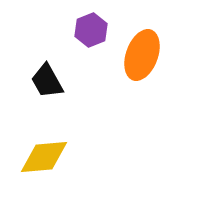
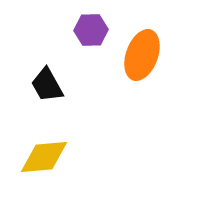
purple hexagon: rotated 20 degrees clockwise
black trapezoid: moved 4 px down
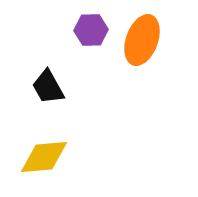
orange ellipse: moved 15 px up
black trapezoid: moved 1 px right, 2 px down
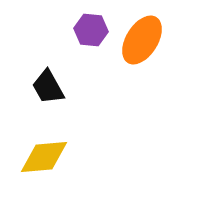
purple hexagon: rotated 8 degrees clockwise
orange ellipse: rotated 12 degrees clockwise
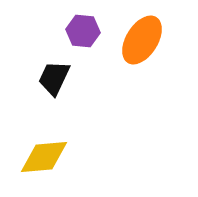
purple hexagon: moved 8 px left, 1 px down
black trapezoid: moved 6 px right, 9 px up; rotated 54 degrees clockwise
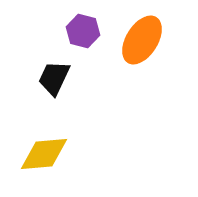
purple hexagon: rotated 8 degrees clockwise
yellow diamond: moved 3 px up
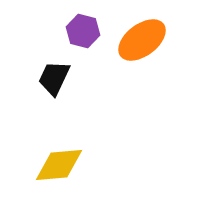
orange ellipse: rotated 21 degrees clockwise
yellow diamond: moved 15 px right, 11 px down
